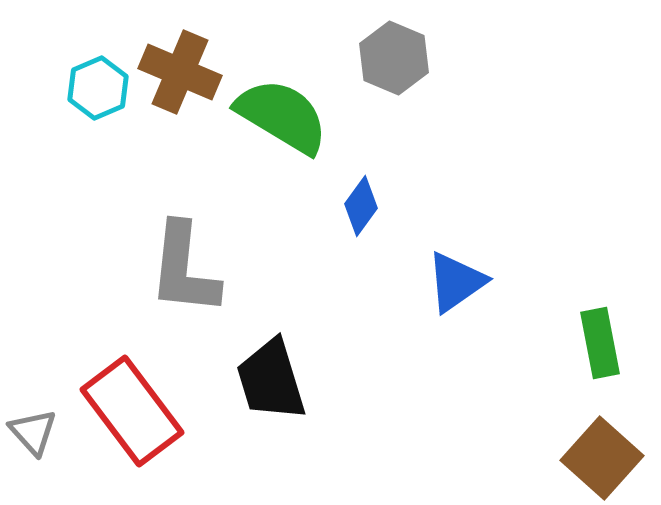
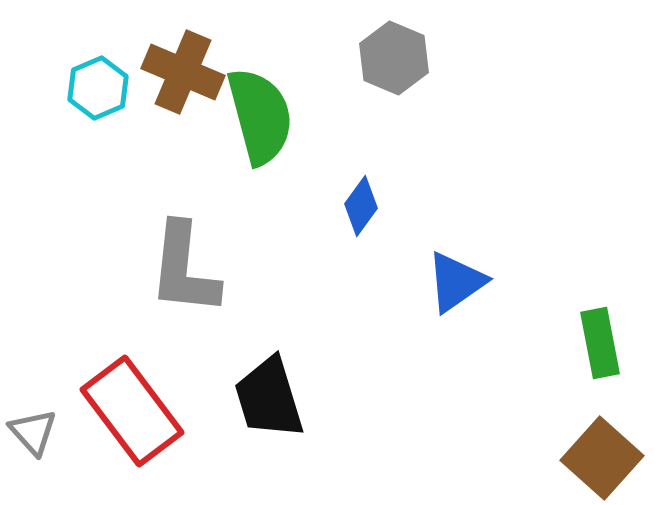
brown cross: moved 3 px right
green semicircle: moved 22 px left; rotated 44 degrees clockwise
black trapezoid: moved 2 px left, 18 px down
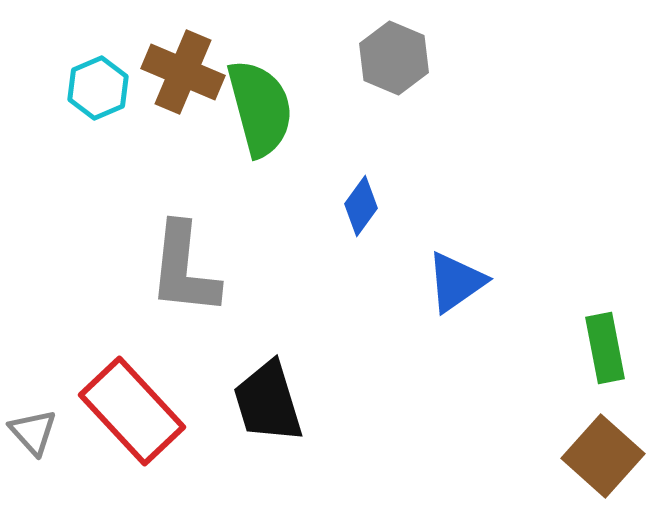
green semicircle: moved 8 px up
green rectangle: moved 5 px right, 5 px down
black trapezoid: moved 1 px left, 4 px down
red rectangle: rotated 6 degrees counterclockwise
brown square: moved 1 px right, 2 px up
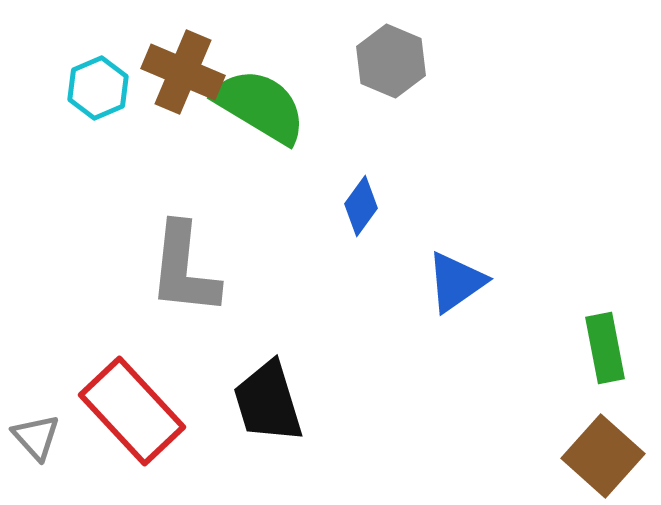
gray hexagon: moved 3 px left, 3 px down
green semicircle: moved 2 px up; rotated 44 degrees counterclockwise
gray triangle: moved 3 px right, 5 px down
